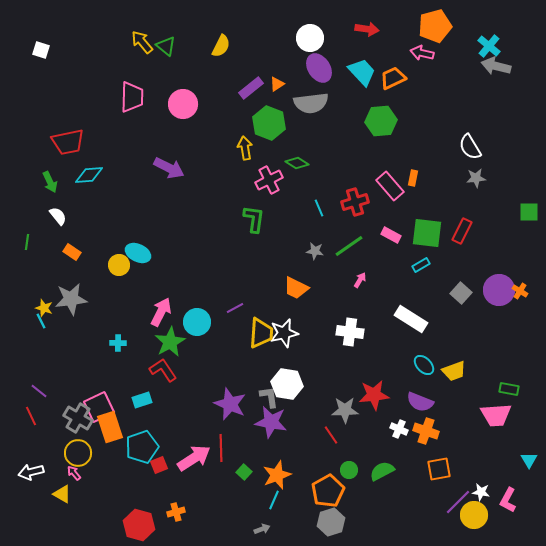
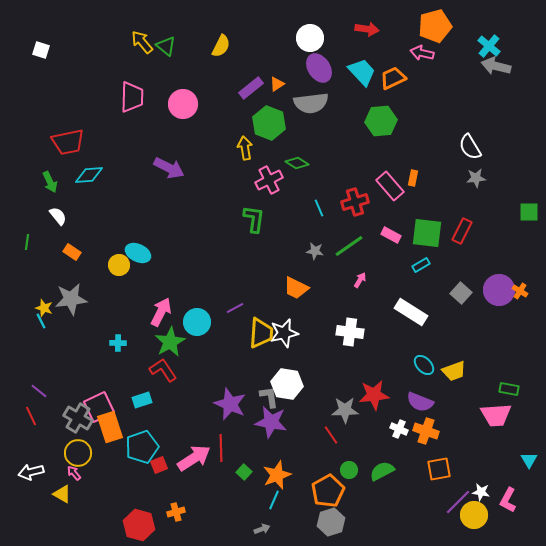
white rectangle at (411, 319): moved 7 px up
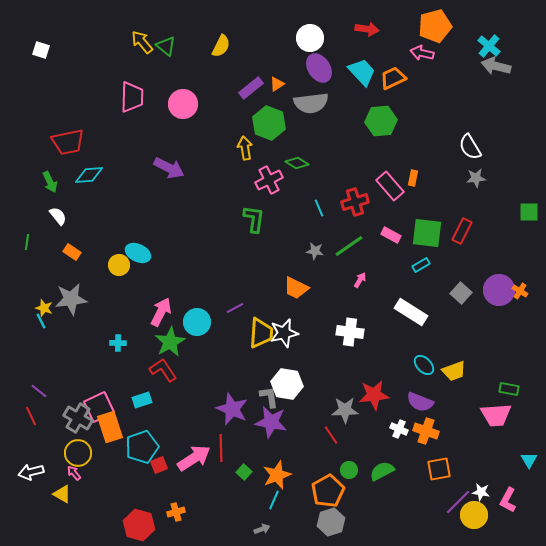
purple star at (230, 404): moved 2 px right, 5 px down
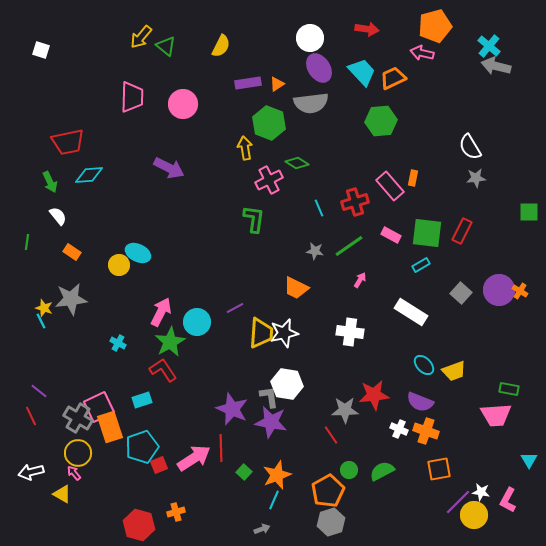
yellow arrow at (142, 42): moved 1 px left, 5 px up; rotated 100 degrees counterclockwise
purple rectangle at (251, 88): moved 3 px left, 5 px up; rotated 30 degrees clockwise
cyan cross at (118, 343): rotated 28 degrees clockwise
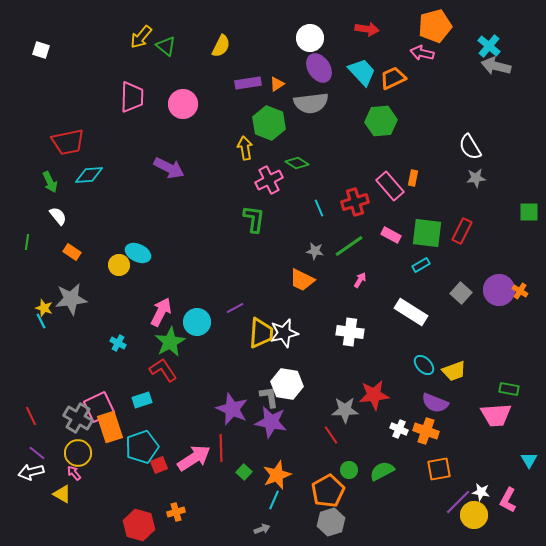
orange trapezoid at (296, 288): moved 6 px right, 8 px up
purple line at (39, 391): moved 2 px left, 62 px down
purple semicircle at (420, 402): moved 15 px right, 1 px down
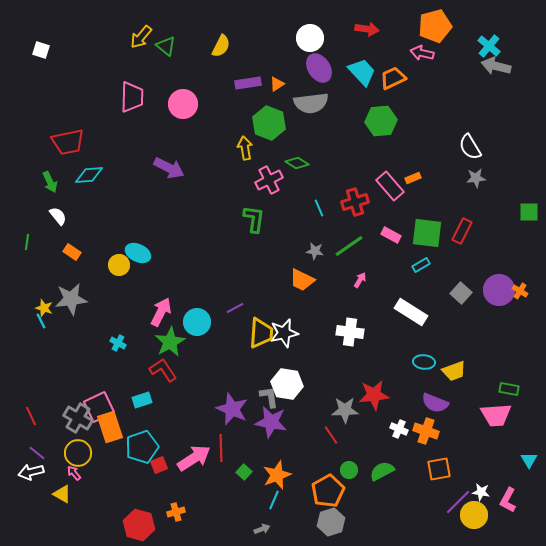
orange rectangle at (413, 178): rotated 56 degrees clockwise
cyan ellipse at (424, 365): moved 3 px up; rotated 40 degrees counterclockwise
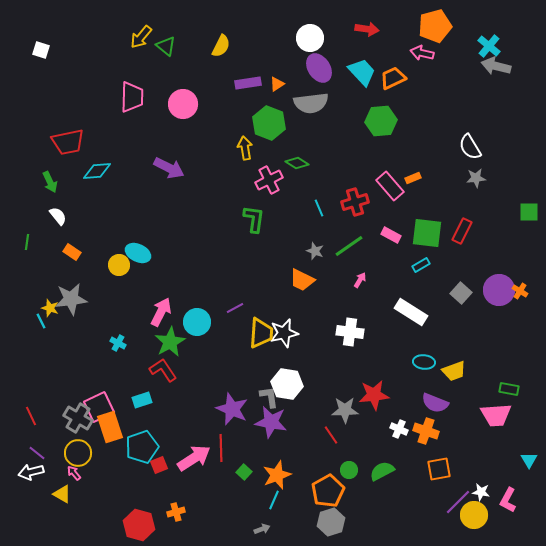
cyan diamond at (89, 175): moved 8 px right, 4 px up
gray star at (315, 251): rotated 12 degrees clockwise
yellow star at (44, 308): moved 6 px right
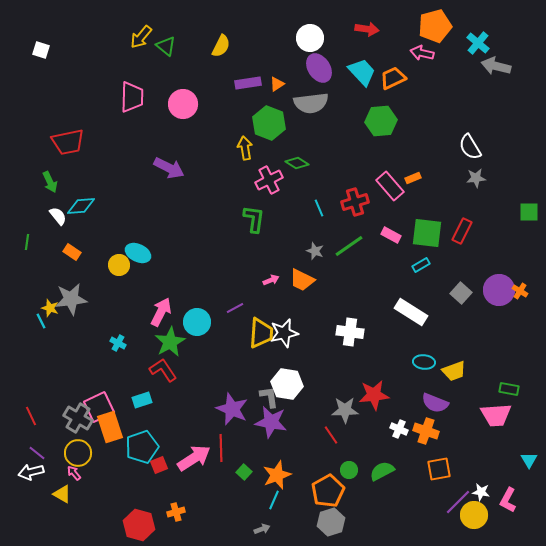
cyan cross at (489, 46): moved 11 px left, 3 px up
cyan diamond at (97, 171): moved 16 px left, 35 px down
pink arrow at (360, 280): moved 89 px left; rotated 35 degrees clockwise
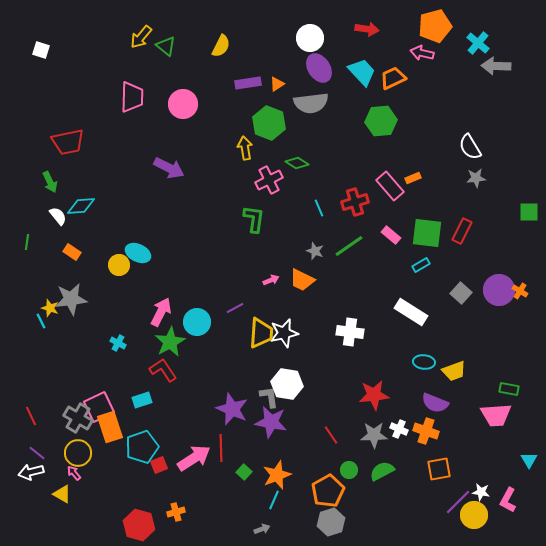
gray arrow at (496, 66): rotated 12 degrees counterclockwise
pink rectangle at (391, 235): rotated 12 degrees clockwise
gray star at (345, 410): moved 29 px right, 25 px down
